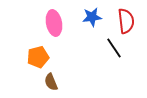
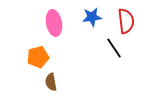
brown semicircle: rotated 12 degrees clockwise
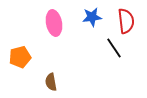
orange pentagon: moved 18 px left
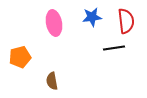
black line: rotated 65 degrees counterclockwise
brown semicircle: moved 1 px right, 1 px up
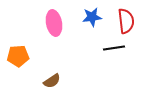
orange pentagon: moved 2 px left, 1 px up; rotated 10 degrees clockwise
brown semicircle: rotated 114 degrees counterclockwise
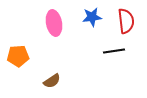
black line: moved 3 px down
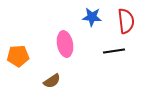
blue star: rotated 12 degrees clockwise
pink ellipse: moved 11 px right, 21 px down
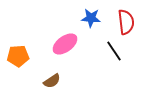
blue star: moved 1 px left, 1 px down
red semicircle: moved 1 px down
pink ellipse: rotated 65 degrees clockwise
black line: rotated 65 degrees clockwise
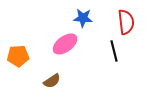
blue star: moved 8 px left
black line: rotated 20 degrees clockwise
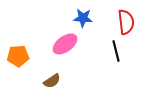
black line: moved 2 px right
